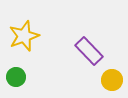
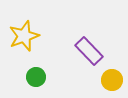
green circle: moved 20 px right
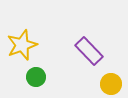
yellow star: moved 2 px left, 9 px down
yellow circle: moved 1 px left, 4 px down
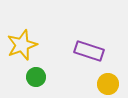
purple rectangle: rotated 28 degrees counterclockwise
yellow circle: moved 3 px left
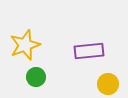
yellow star: moved 3 px right
purple rectangle: rotated 24 degrees counterclockwise
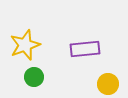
purple rectangle: moved 4 px left, 2 px up
green circle: moved 2 px left
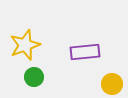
purple rectangle: moved 3 px down
yellow circle: moved 4 px right
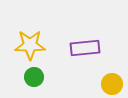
yellow star: moved 5 px right; rotated 20 degrees clockwise
purple rectangle: moved 4 px up
